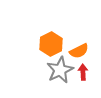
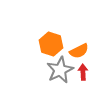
orange hexagon: rotated 15 degrees counterclockwise
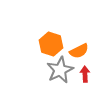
red arrow: moved 2 px right, 2 px down
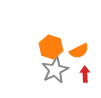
orange hexagon: moved 3 px down
gray star: moved 5 px left
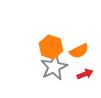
gray star: moved 1 px left, 3 px up
red arrow: rotated 70 degrees clockwise
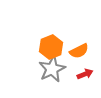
orange hexagon: rotated 20 degrees clockwise
gray star: moved 2 px left, 2 px down
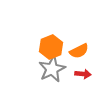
red arrow: moved 2 px left; rotated 28 degrees clockwise
